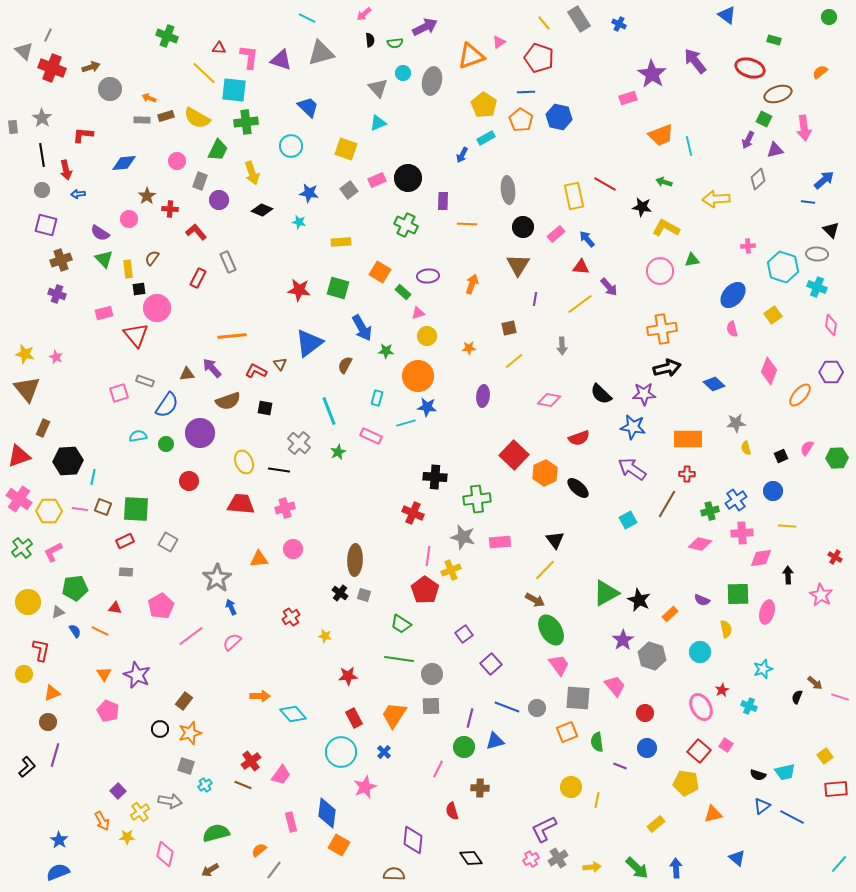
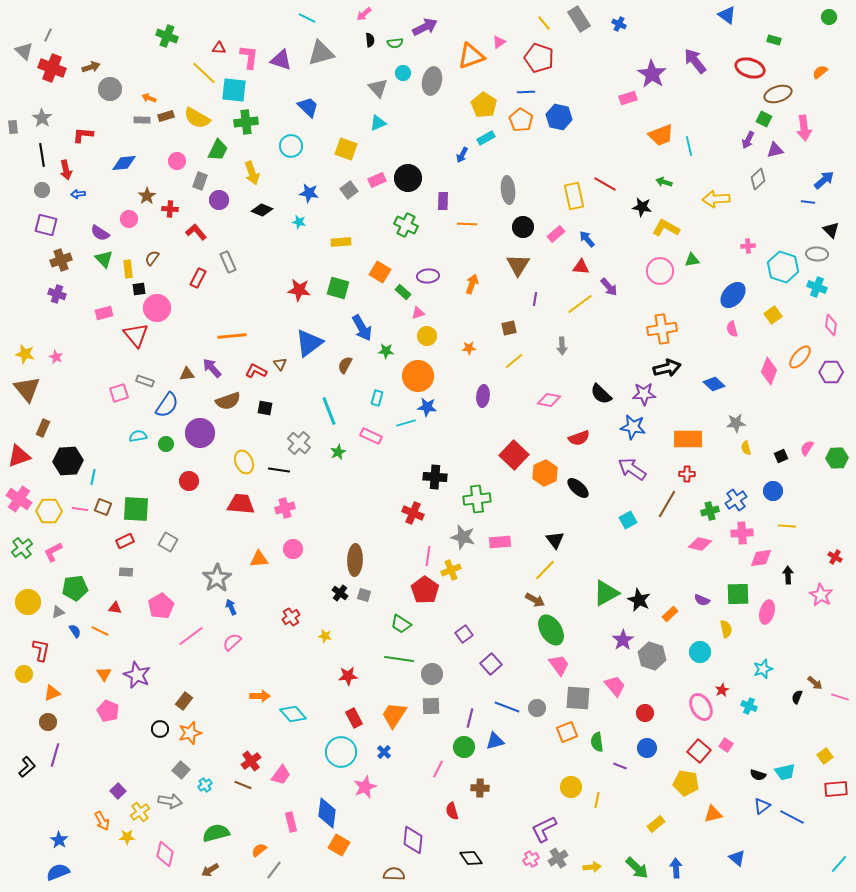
orange ellipse at (800, 395): moved 38 px up
gray square at (186, 766): moved 5 px left, 4 px down; rotated 24 degrees clockwise
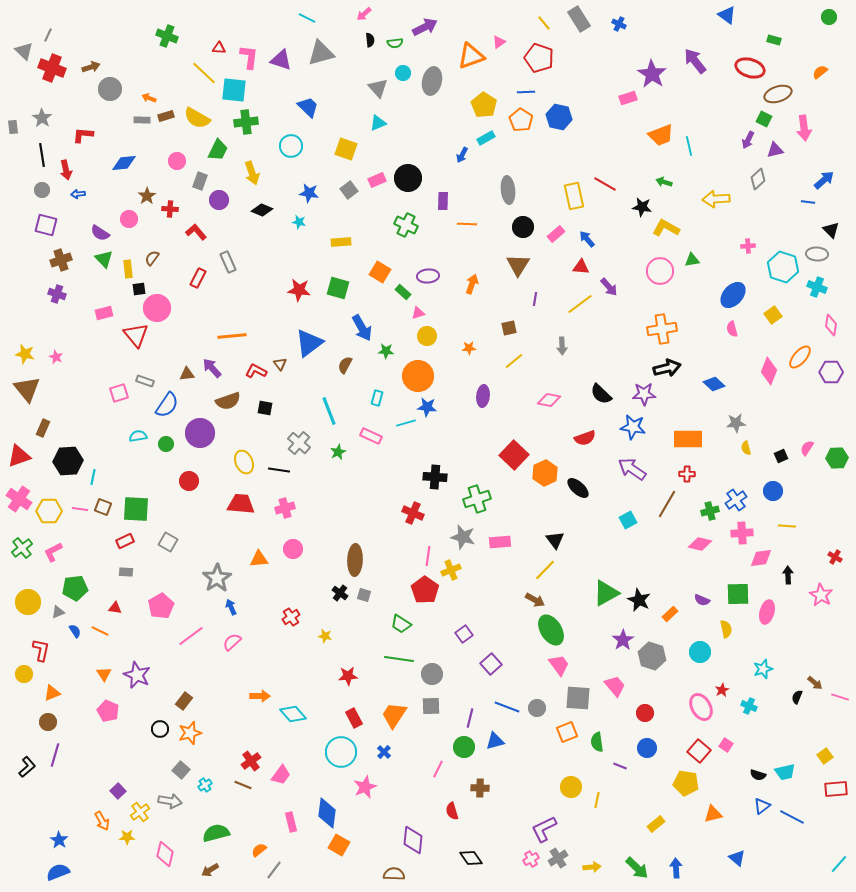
red semicircle at (579, 438): moved 6 px right
green cross at (477, 499): rotated 12 degrees counterclockwise
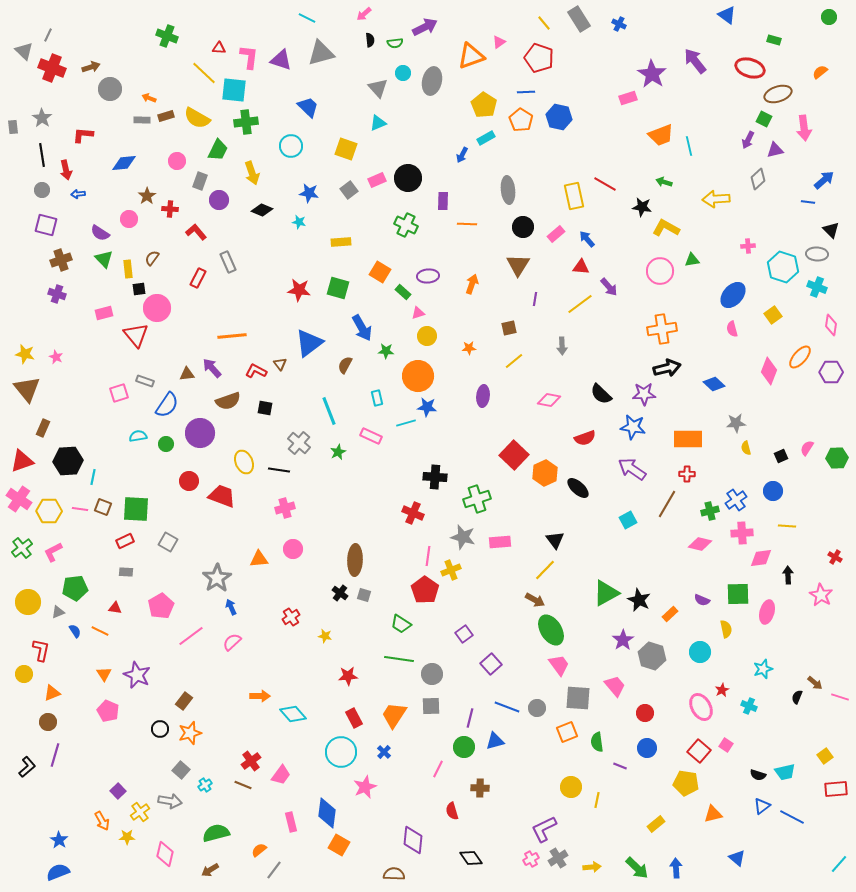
cyan rectangle at (377, 398): rotated 28 degrees counterclockwise
red triangle at (19, 456): moved 3 px right, 5 px down
red trapezoid at (241, 504): moved 19 px left, 8 px up; rotated 16 degrees clockwise
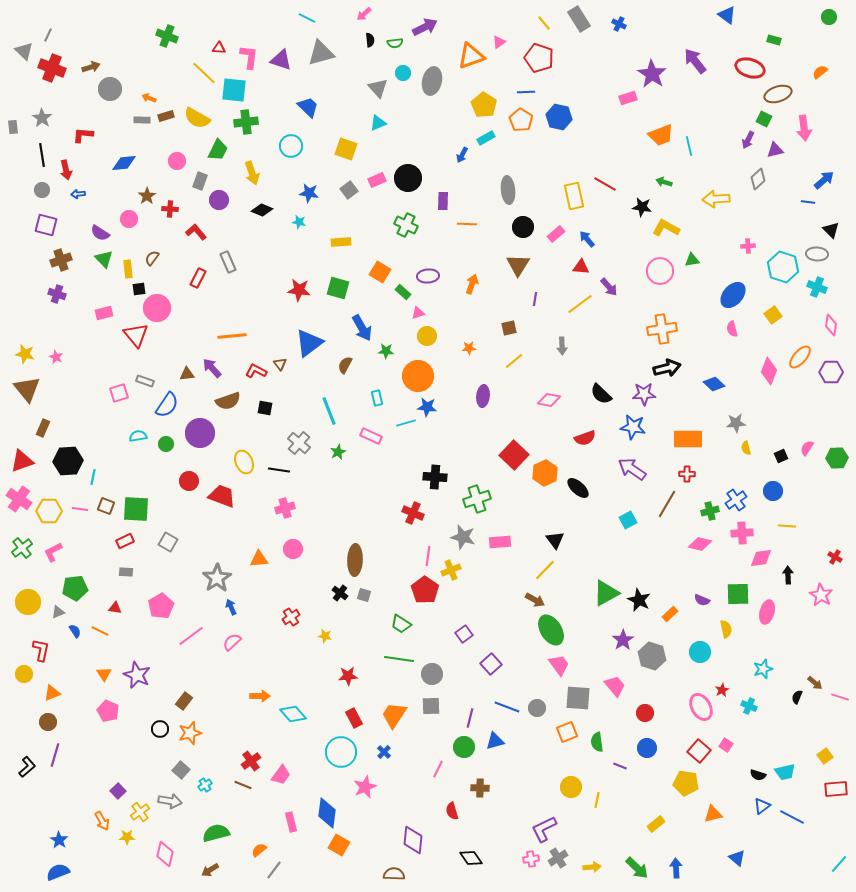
brown square at (103, 507): moved 3 px right, 1 px up
pink cross at (531, 859): rotated 21 degrees clockwise
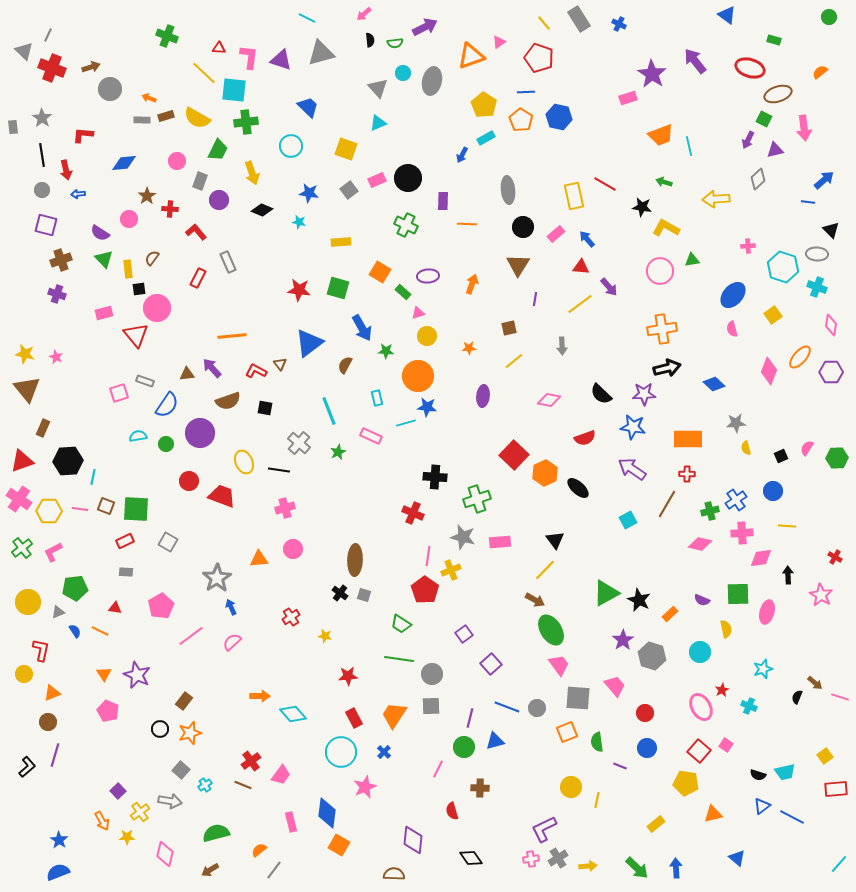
yellow arrow at (592, 867): moved 4 px left, 1 px up
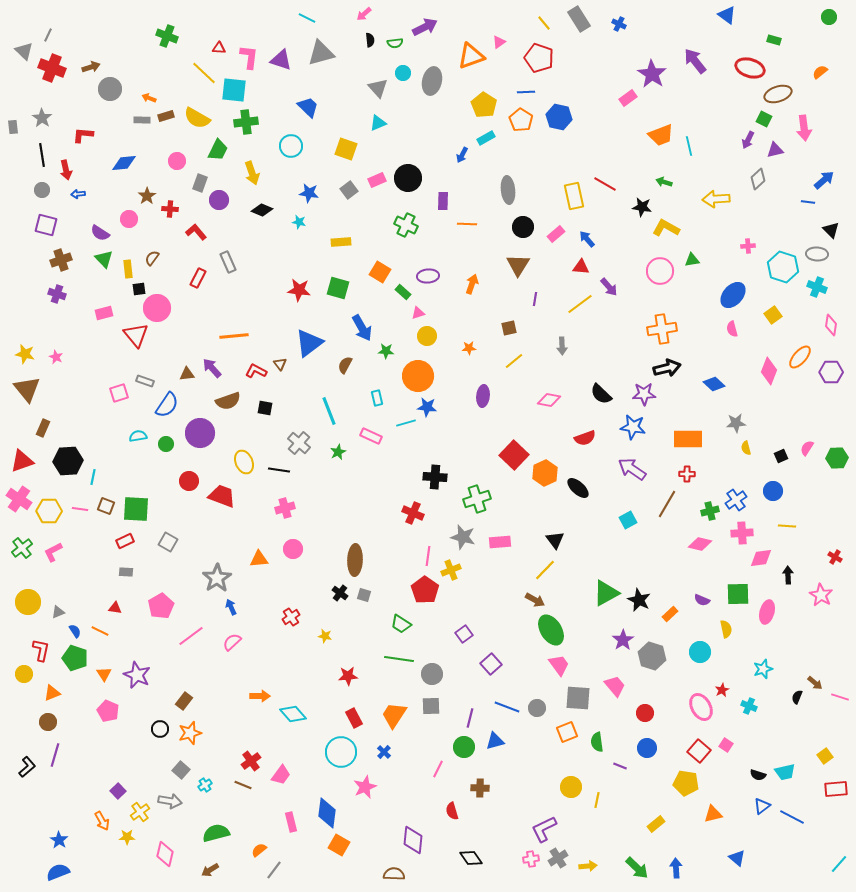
pink rectangle at (628, 98): rotated 18 degrees counterclockwise
gray rectangle at (200, 181): moved 2 px down
orange line at (232, 336): moved 2 px right
green pentagon at (75, 588): moved 70 px down; rotated 25 degrees clockwise
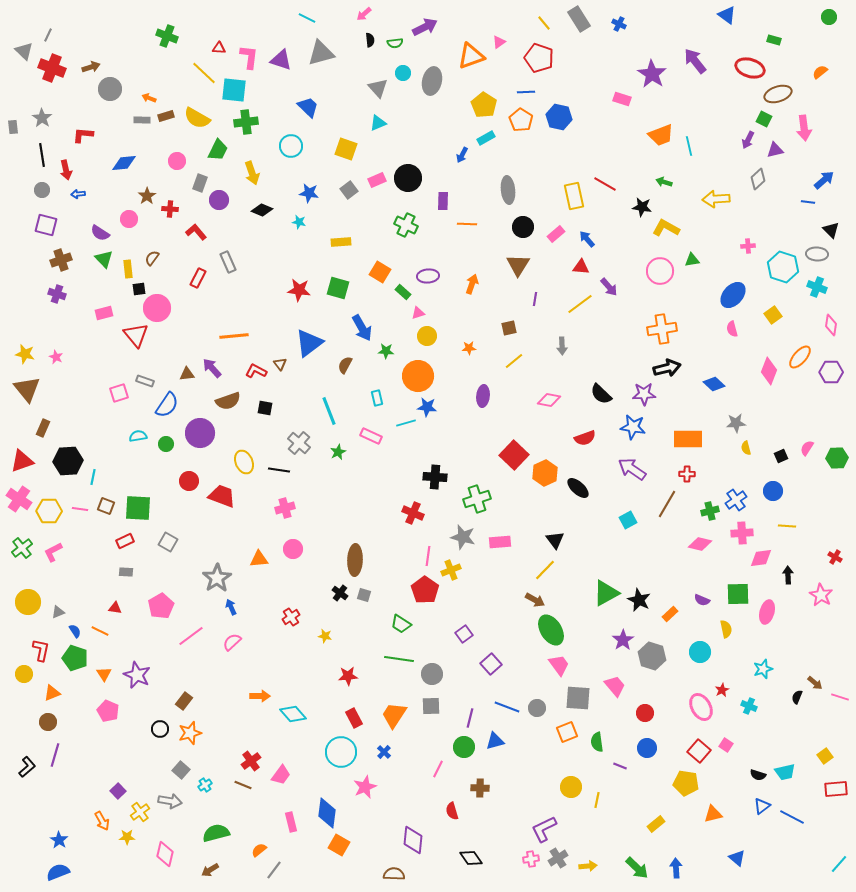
pink rectangle at (628, 98): moved 6 px left, 1 px down; rotated 54 degrees clockwise
green square at (136, 509): moved 2 px right, 1 px up
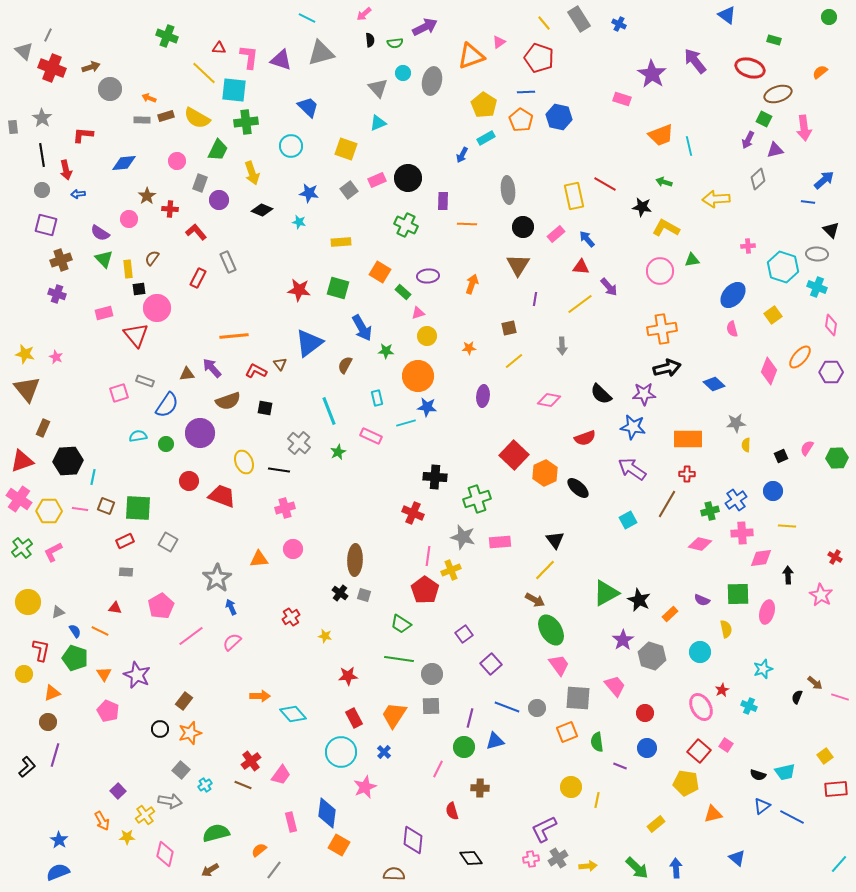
yellow semicircle at (746, 448): moved 3 px up; rotated 16 degrees clockwise
yellow cross at (140, 812): moved 5 px right, 3 px down
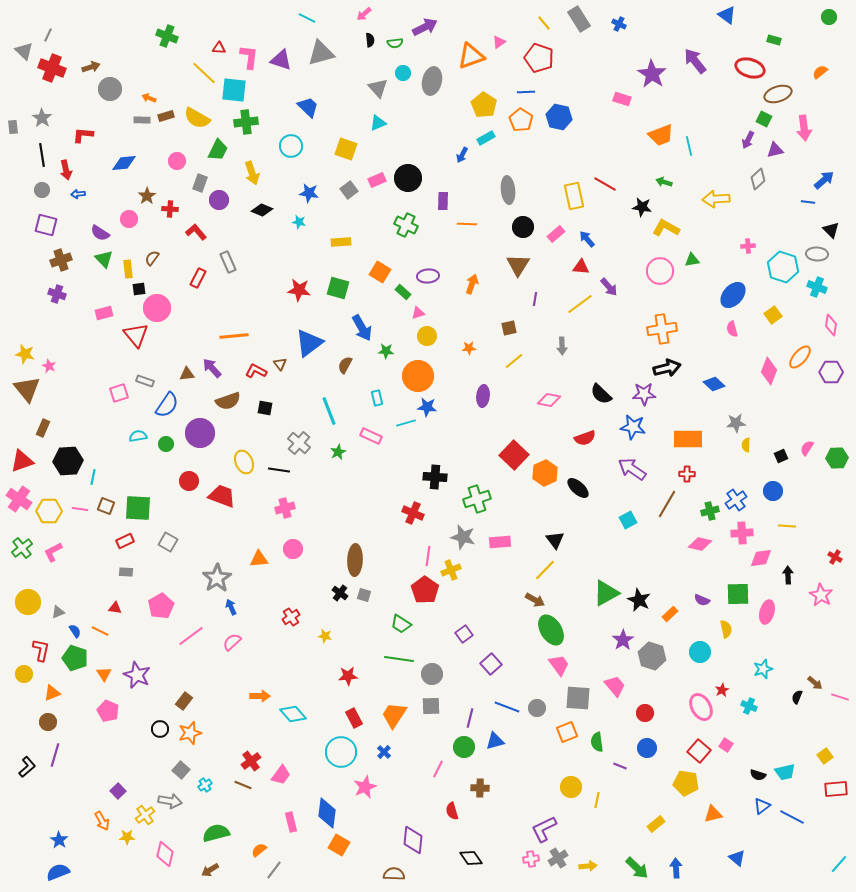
pink star at (56, 357): moved 7 px left, 9 px down
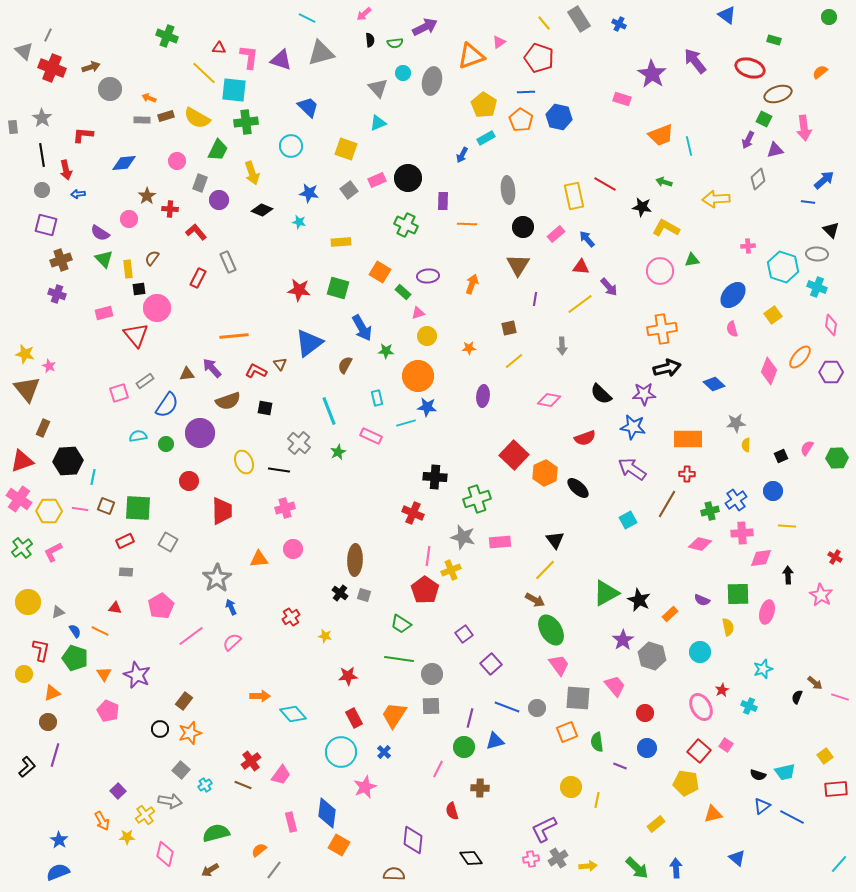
gray rectangle at (145, 381): rotated 54 degrees counterclockwise
red trapezoid at (222, 496): moved 15 px down; rotated 68 degrees clockwise
yellow semicircle at (726, 629): moved 2 px right, 2 px up
